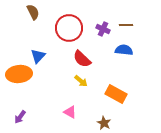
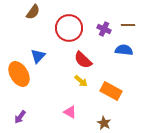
brown semicircle: rotated 63 degrees clockwise
brown line: moved 2 px right
purple cross: moved 1 px right
red semicircle: moved 1 px right, 1 px down
orange ellipse: rotated 65 degrees clockwise
orange rectangle: moved 5 px left, 3 px up
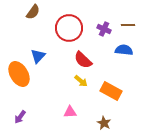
pink triangle: rotated 32 degrees counterclockwise
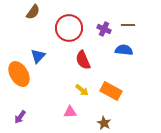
red semicircle: rotated 24 degrees clockwise
yellow arrow: moved 1 px right, 9 px down
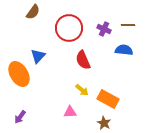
orange rectangle: moved 3 px left, 8 px down
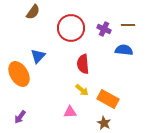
red circle: moved 2 px right
red semicircle: moved 4 px down; rotated 18 degrees clockwise
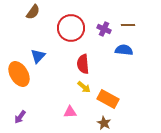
yellow arrow: moved 2 px right, 3 px up
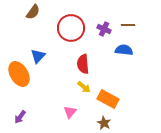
pink triangle: rotated 48 degrees counterclockwise
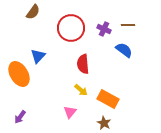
blue semicircle: rotated 30 degrees clockwise
yellow arrow: moved 3 px left, 3 px down
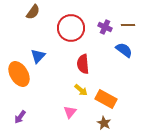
purple cross: moved 1 px right, 2 px up
orange rectangle: moved 2 px left
